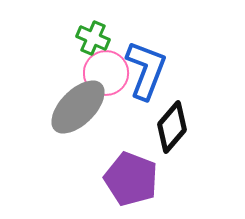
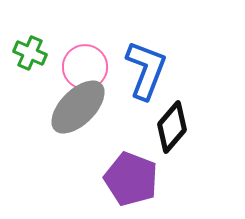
green cross: moved 63 px left, 15 px down
pink circle: moved 21 px left, 6 px up
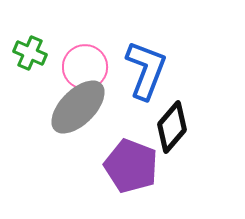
purple pentagon: moved 13 px up
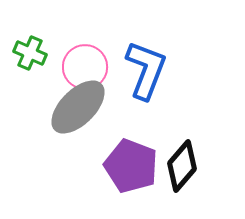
black diamond: moved 10 px right, 39 px down
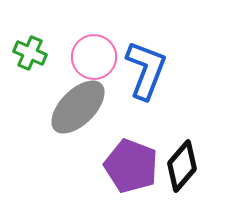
pink circle: moved 9 px right, 10 px up
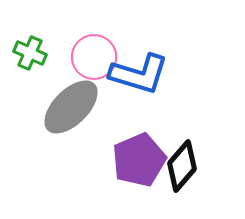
blue L-shape: moved 7 px left, 4 px down; rotated 86 degrees clockwise
gray ellipse: moved 7 px left
purple pentagon: moved 8 px right, 6 px up; rotated 28 degrees clockwise
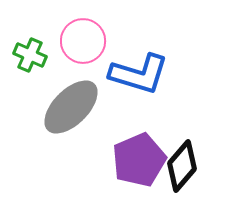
green cross: moved 2 px down
pink circle: moved 11 px left, 16 px up
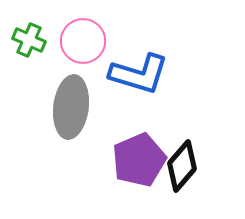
green cross: moved 1 px left, 15 px up
gray ellipse: rotated 38 degrees counterclockwise
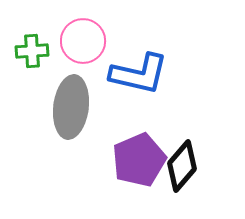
green cross: moved 3 px right, 11 px down; rotated 28 degrees counterclockwise
blue L-shape: rotated 4 degrees counterclockwise
